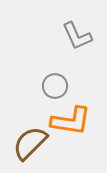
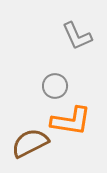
brown semicircle: rotated 18 degrees clockwise
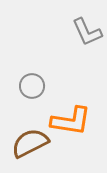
gray L-shape: moved 10 px right, 4 px up
gray circle: moved 23 px left
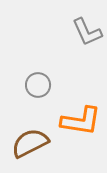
gray circle: moved 6 px right, 1 px up
orange L-shape: moved 10 px right
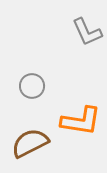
gray circle: moved 6 px left, 1 px down
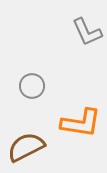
orange L-shape: moved 2 px down
brown semicircle: moved 4 px left, 4 px down
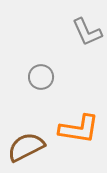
gray circle: moved 9 px right, 9 px up
orange L-shape: moved 2 px left, 6 px down
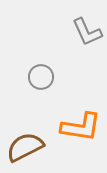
orange L-shape: moved 2 px right, 2 px up
brown semicircle: moved 1 px left
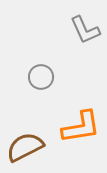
gray L-shape: moved 2 px left, 2 px up
orange L-shape: rotated 18 degrees counterclockwise
